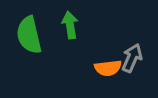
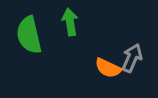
green arrow: moved 3 px up
orange semicircle: rotated 32 degrees clockwise
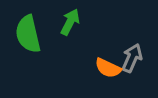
green arrow: rotated 36 degrees clockwise
green semicircle: moved 1 px left, 1 px up
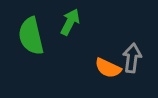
green semicircle: moved 3 px right, 2 px down
gray arrow: rotated 16 degrees counterclockwise
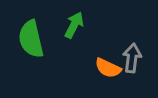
green arrow: moved 4 px right, 3 px down
green semicircle: moved 3 px down
